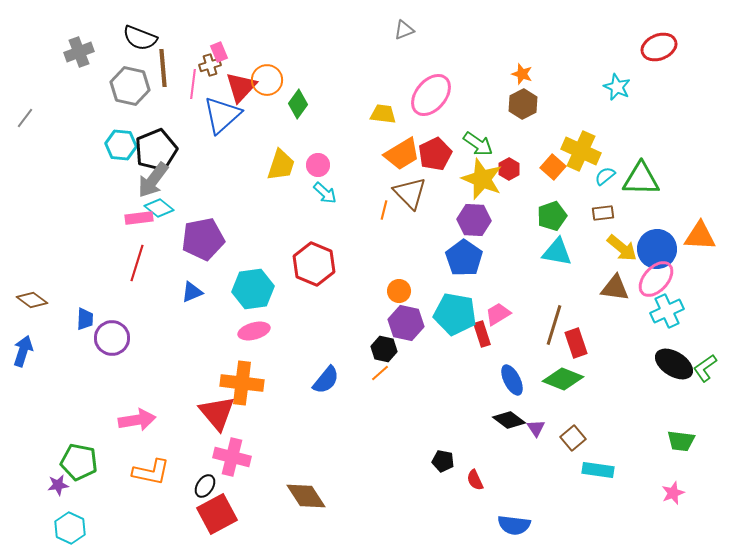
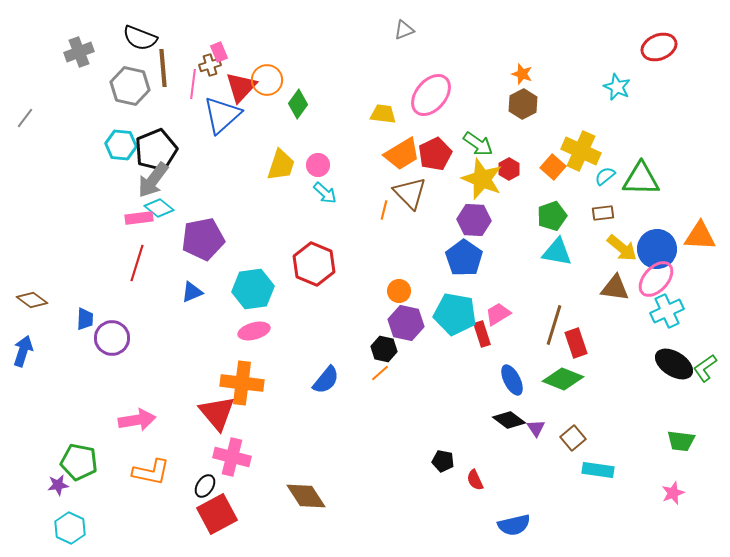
blue semicircle at (514, 525): rotated 20 degrees counterclockwise
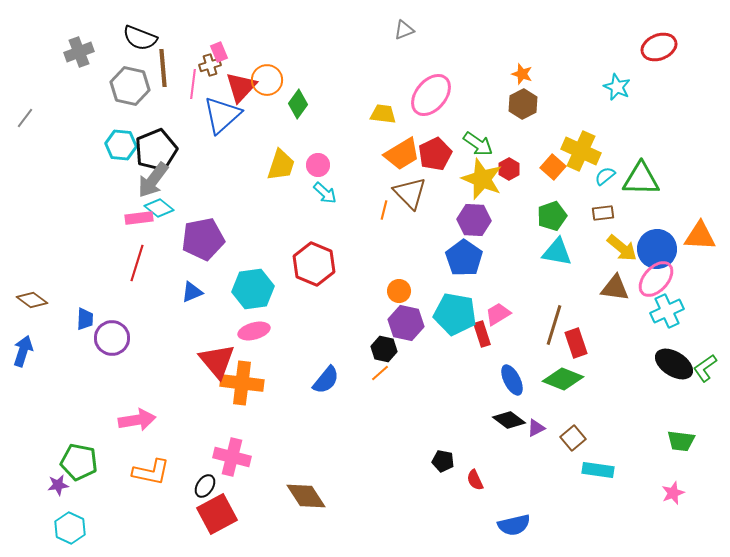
red triangle at (217, 413): moved 52 px up
purple triangle at (536, 428): rotated 36 degrees clockwise
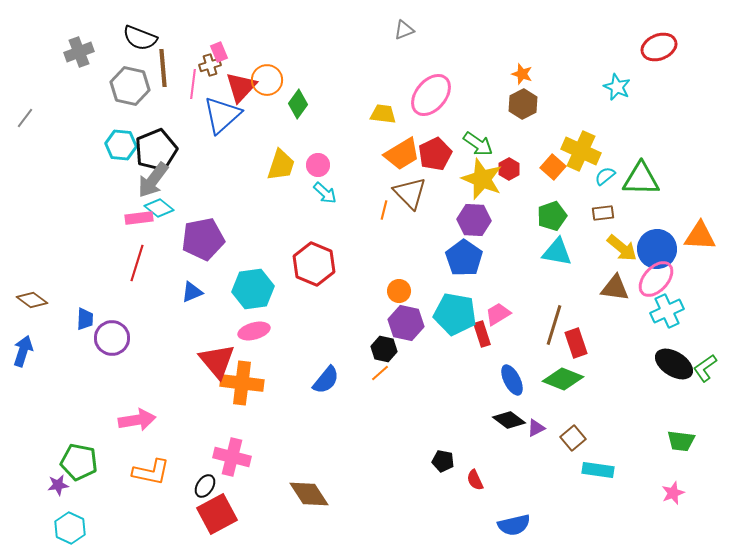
brown diamond at (306, 496): moved 3 px right, 2 px up
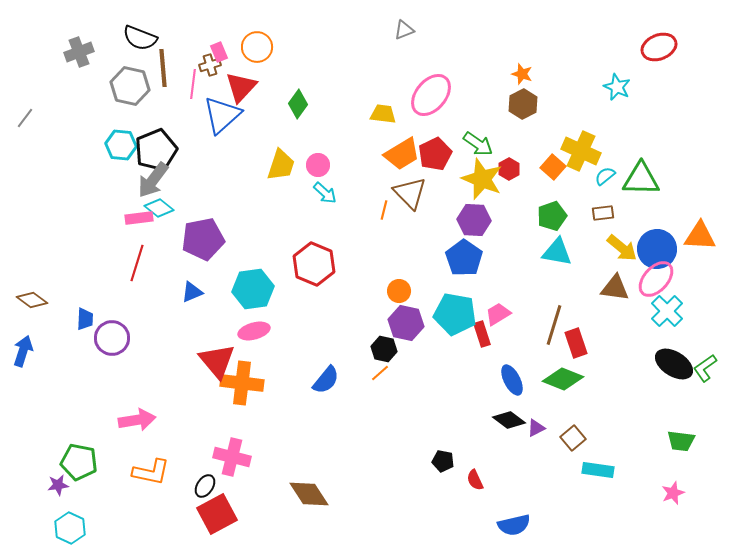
orange circle at (267, 80): moved 10 px left, 33 px up
cyan cross at (667, 311): rotated 20 degrees counterclockwise
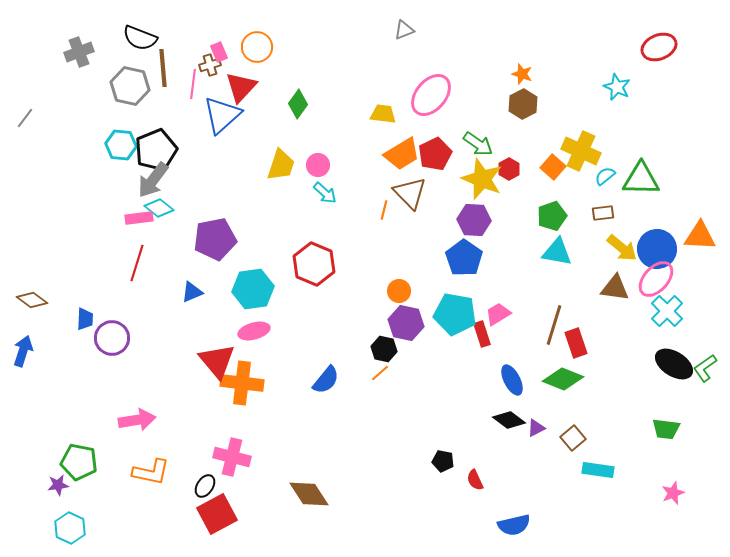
purple pentagon at (203, 239): moved 12 px right
green trapezoid at (681, 441): moved 15 px left, 12 px up
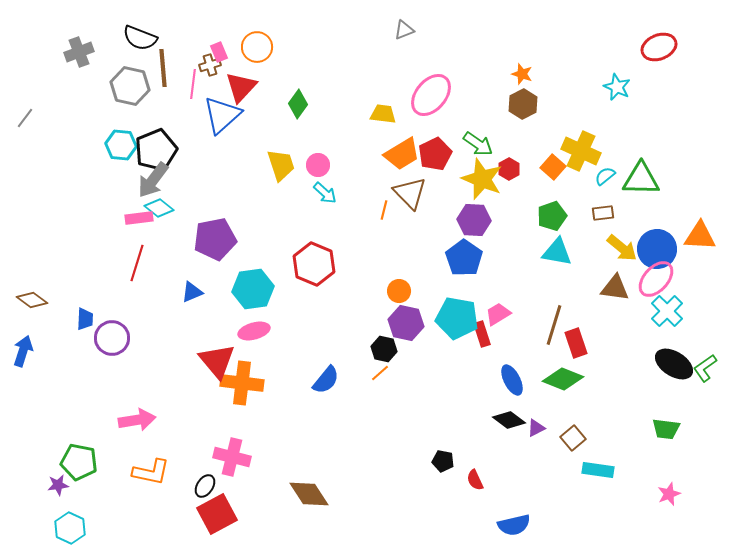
yellow trapezoid at (281, 165): rotated 36 degrees counterclockwise
cyan pentagon at (455, 314): moved 2 px right, 4 px down
pink star at (673, 493): moved 4 px left, 1 px down
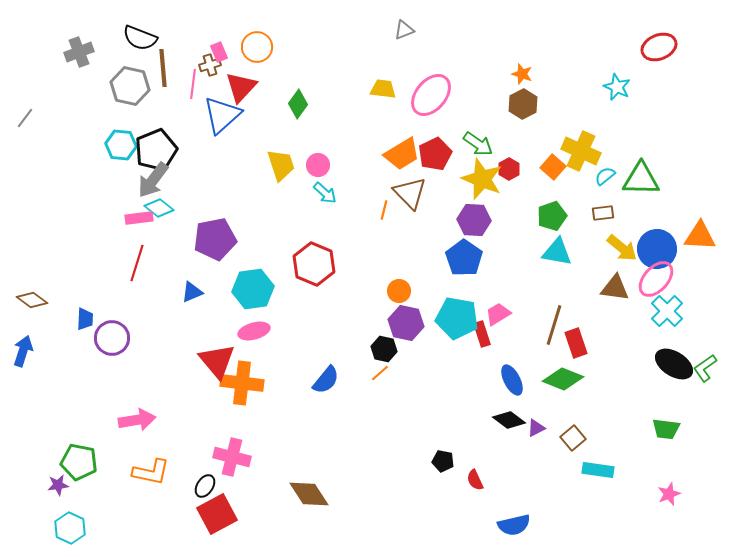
yellow trapezoid at (383, 114): moved 25 px up
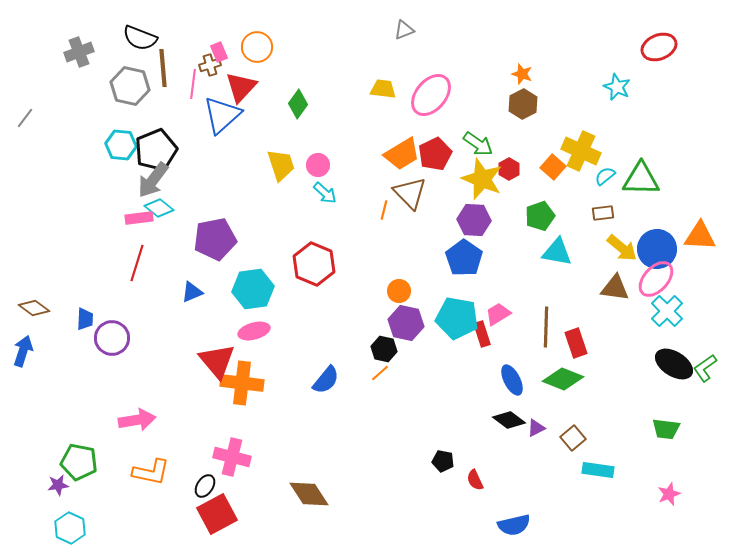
green pentagon at (552, 216): moved 12 px left
brown diamond at (32, 300): moved 2 px right, 8 px down
brown line at (554, 325): moved 8 px left, 2 px down; rotated 15 degrees counterclockwise
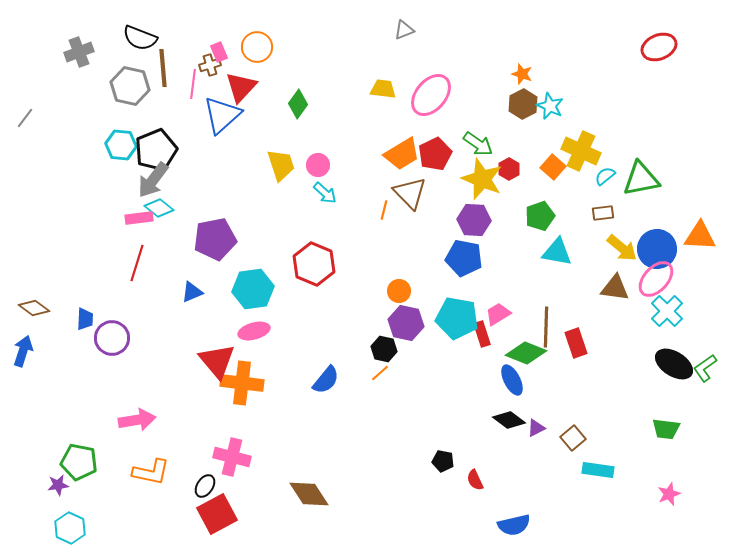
cyan star at (617, 87): moved 67 px left, 19 px down
green triangle at (641, 179): rotated 12 degrees counterclockwise
blue pentagon at (464, 258): rotated 24 degrees counterclockwise
green diamond at (563, 379): moved 37 px left, 26 px up
